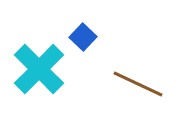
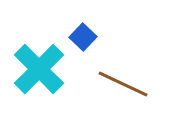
brown line: moved 15 px left
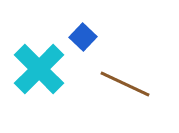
brown line: moved 2 px right
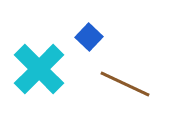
blue square: moved 6 px right
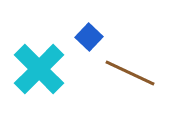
brown line: moved 5 px right, 11 px up
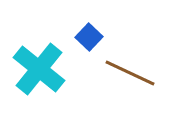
cyan cross: rotated 6 degrees counterclockwise
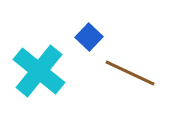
cyan cross: moved 2 px down
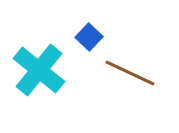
cyan cross: moved 1 px up
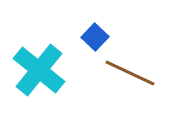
blue square: moved 6 px right
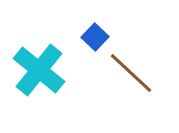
brown line: moved 1 px right; rotated 18 degrees clockwise
